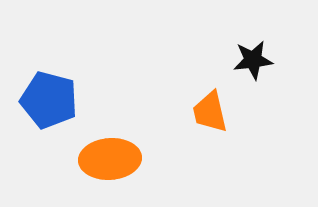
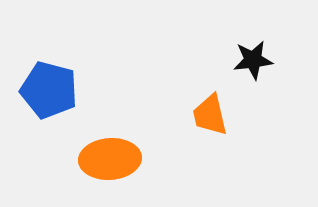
blue pentagon: moved 10 px up
orange trapezoid: moved 3 px down
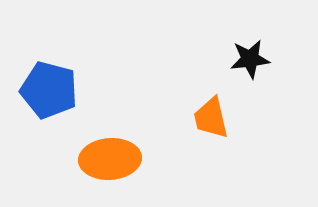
black star: moved 3 px left, 1 px up
orange trapezoid: moved 1 px right, 3 px down
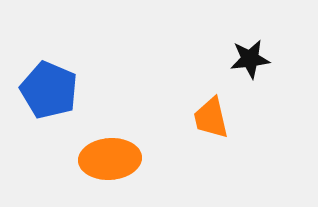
blue pentagon: rotated 8 degrees clockwise
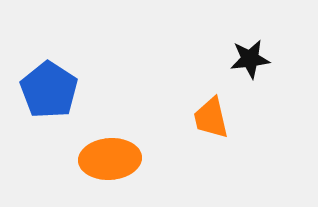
blue pentagon: rotated 10 degrees clockwise
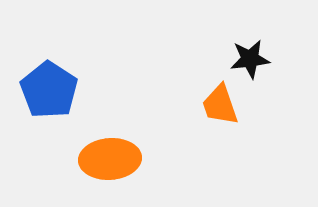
orange trapezoid: moved 9 px right, 13 px up; rotated 6 degrees counterclockwise
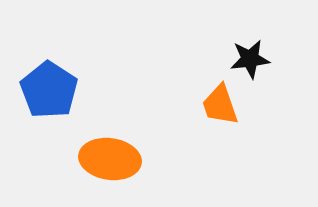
orange ellipse: rotated 12 degrees clockwise
